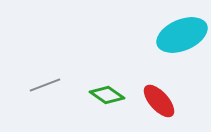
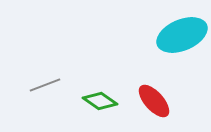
green diamond: moved 7 px left, 6 px down
red ellipse: moved 5 px left
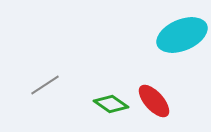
gray line: rotated 12 degrees counterclockwise
green diamond: moved 11 px right, 3 px down
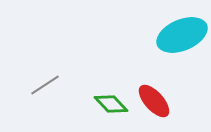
green diamond: rotated 12 degrees clockwise
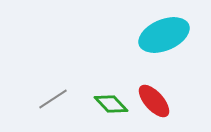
cyan ellipse: moved 18 px left
gray line: moved 8 px right, 14 px down
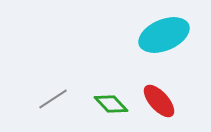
red ellipse: moved 5 px right
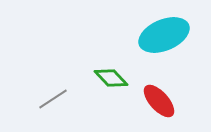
green diamond: moved 26 px up
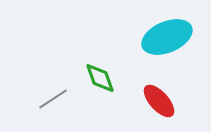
cyan ellipse: moved 3 px right, 2 px down
green diamond: moved 11 px left; rotated 24 degrees clockwise
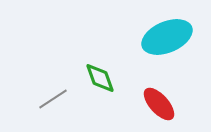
red ellipse: moved 3 px down
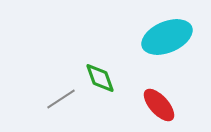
gray line: moved 8 px right
red ellipse: moved 1 px down
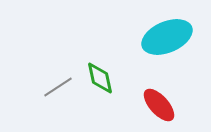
green diamond: rotated 8 degrees clockwise
gray line: moved 3 px left, 12 px up
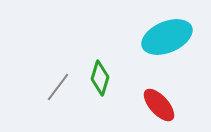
green diamond: rotated 28 degrees clockwise
gray line: rotated 20 degrees counterclockwise
